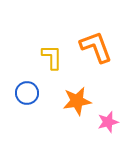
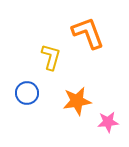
orange L-shape: moved 8 px left, 14 px up
yellow L-shape: moved 1 px left; rotated 16 degrees clockwise
pink star: rotated 10 degrees clockwise
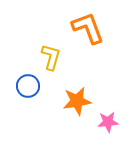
orange L-shape: moved 5 px up
blue circle: moved 1 px right, 7 px up
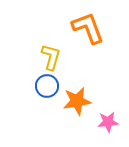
blue circle: moved 19 px right
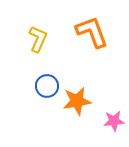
orange L-shape: moved 4 px right, 4 px down
yellow L-shape: moved 13 px left, 18 px up; rotated 8 degrees clockwise
pink star: moved 6 px right, 1 px up
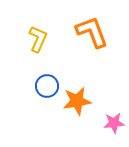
pink star: moved 2 px down
